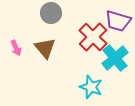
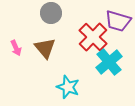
cyan cross: moved 6 px left, 4 px down
cyan star: moved 23 px left
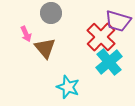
red cross: moved 8 px right
pink arrow: moved 10 px right, 14 px up
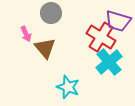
red cross: rotated 12 degrees counterclockwise
